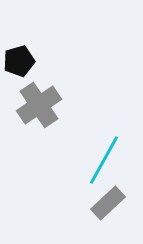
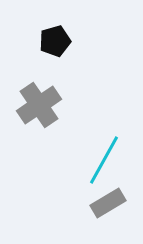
black pentagon: moved 36 px right, 20 px up
gray rectangle: rotated 12 degrees clockwise
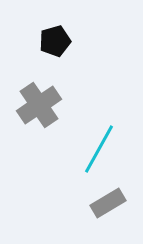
cyan line: moved 5 px left, 11 px up
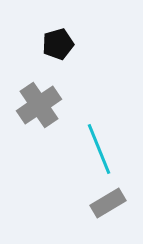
black pentagon: moved 3 px right, 3 px down
cyan line: rotated 51 degrees counterclockwise
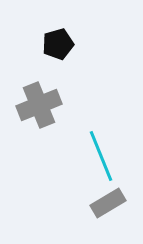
gray cross: rotated 12 degrees clockwise
cyan line: moved 2 px right, 7 px down
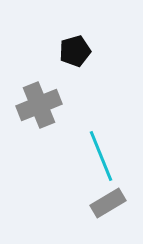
black pentagon: moved 17 px right, 7 px down
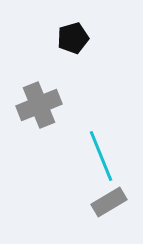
black pentagon: moved 2 px left, 13 px up
gray rectangle: moved 1 px right, 1 px up
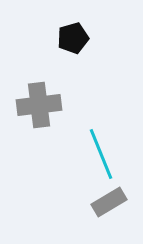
gray cross: rotated 15 degrees clockwise
cyan line: moved 2 px up
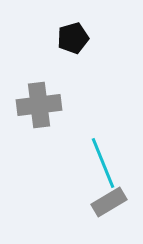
cyan line: moved 2 px right, 9 px down
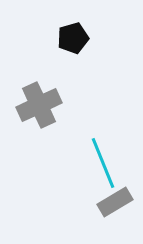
gray cross: rotated 18 degrees counterclockwise
gray rectangle: moved 6 px right
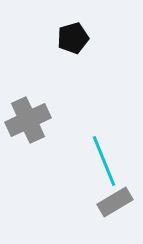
gray cross: moved 11 px left, 15 px down
cyan line: moved 1 px right, 2 px up
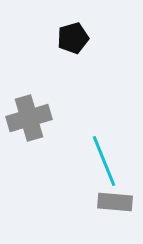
gray cross: moved 1 px right, 2 px up; rotated 9 degrees clockwise
gray rectangle: rotated 36 degrees clockwise
